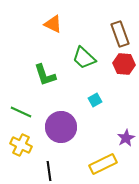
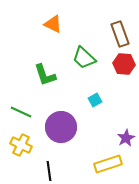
yellow rectangle: moved 5 px right; rotated 8 degrees clockwise
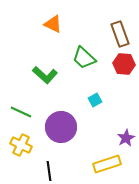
green L-shape: rotated 30 degrees counterclockwise
yellow rectangle: moved 1 px left
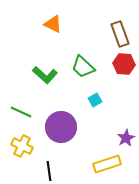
green trapezoid: moved 1 px left, 9 px down
yellow cross: moved 1 px right, 1 px down
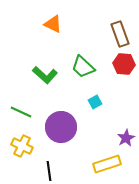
cyan square: moved 2 px down
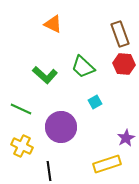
green line: moved 3 px up
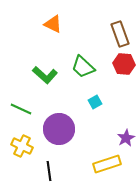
purple circle: moved 2 px left, 2 px down
